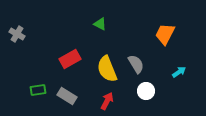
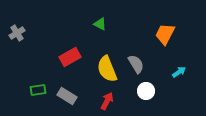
gray cross: moved 1 px up; rotated 28 degrees clockwise
red rectangle: moved 2 px up
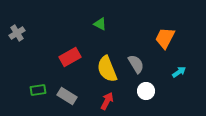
orange trapezoid: moved 4 px down
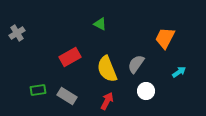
gray semicircle: rotated 114 degrees counterclockwise
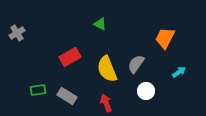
red arrow: moved 1 px left, 2 px down; rotated 48 degrees counterclockwise
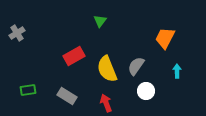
green triangle: moved 3 px up; rotated 40 degrees clockwise
red rectangle: moved 4 px right, 1 px up
gray semicircle: moved 2 px down
cyan arrow: moved 2 px left, 1 px up; rotated 56 degrees counterclockwise
green rectangle: moved 10 px left
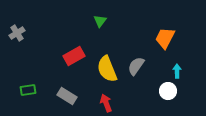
white circle: moved 22 px right
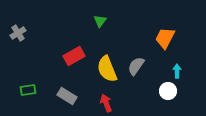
gray cross: moved 1 px right
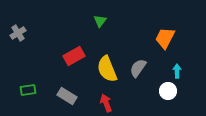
gray semicircle: moved 2 px right, 2 px down
